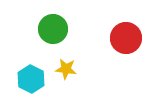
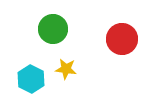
red circle: moved 4 px left, 1 px down
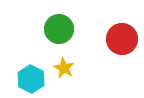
green circle: moved 6 px right
yellow star: moved 2 px left, 1 px up; rotated 20 degrees clockwise
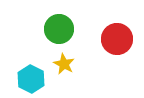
red circle: moved 5 px left
yellow star: moved 4 px up
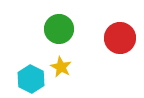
red circle: moved 3 px right, 1 px up
yellow star: moved 3 px left, 3 px down
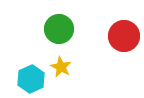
red circle: moved 4 px right, 2 px up
cyan hexagon: rotated 8 degrees clockwise
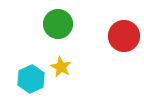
green circle: moved 1 px left, 5 px up
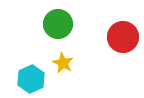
red circle: moved 1 px left, 1 px down
yellow star: moved 2 px right, 4 px up
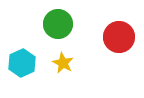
red circle: moved 4 px left
cyan hexagon: moved 9 px left, 16 px up
